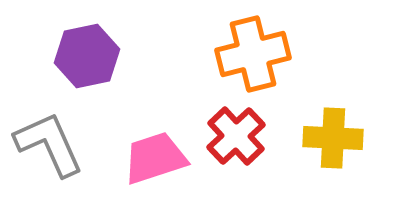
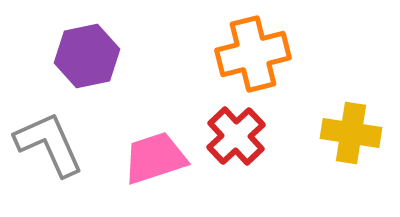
yellow cross: moved 18 px right, 5 px up; rotated 6 degrees clockwise
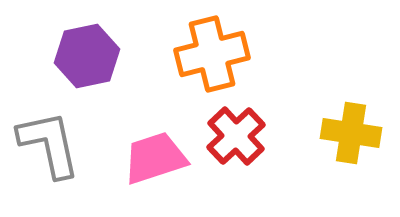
orange cross: moved 41 px left
gray L-shape: rotated 12 degrees clockwise
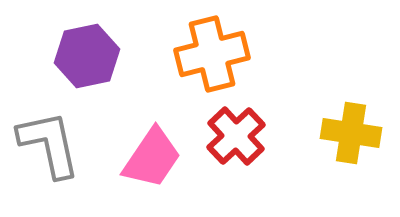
pink trapezoid: moved 3 px left; rotated 142 degrees clockwise
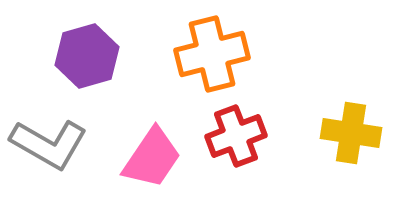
purple hexagon: rotated 4 degrees counterclockwise
red cross: rotated 22 degrees clockwise
gray L-shape: rotated 132 degrees clockwise
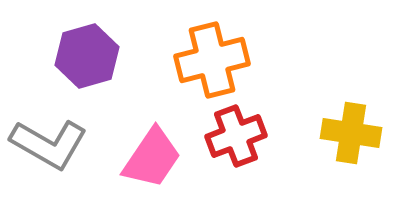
orange cross: moved 6 px down
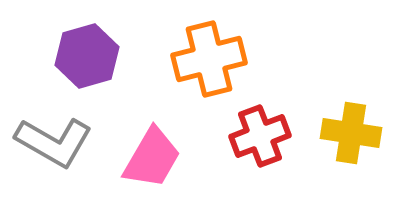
orange cross: moved 3 px left, 1 px up
red cross: moved 24 px right
gray L-shape: moved 5 px right, 2 px up
pink trapezoid: rotated 4 degrees counterclockwise
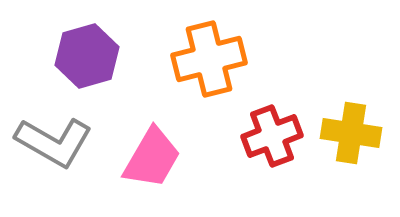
red cross: moved 12 px right
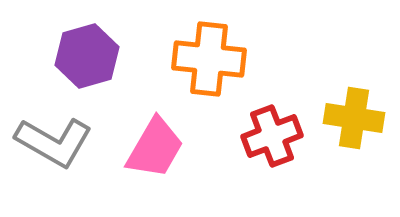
orange cross: rotated 20 degrees clockwise
yellow cross: moved 3 px right, 15 px up
pink trapezoid: moved 3 px right, 10 px up
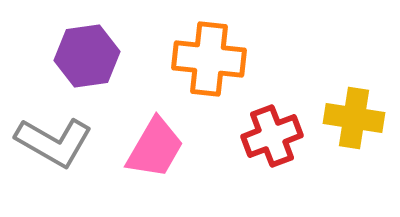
purple hexagon: rotated 8 degrees clockwise
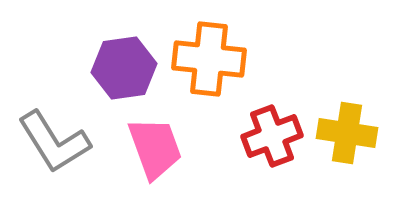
purple hexagon: moved 37 px right, 12 px down
yellow cross: moved 7 px left, 15 px down
gray L-shape: rotated 28 degrees clockwise
pink trapezoid: rotated 50 degrees counterclockwise
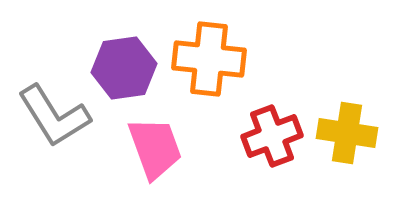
gray L-shape: moved 26 px up
